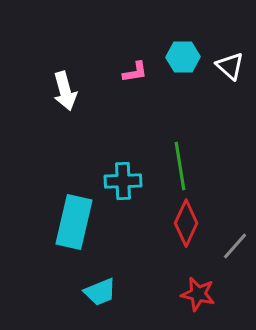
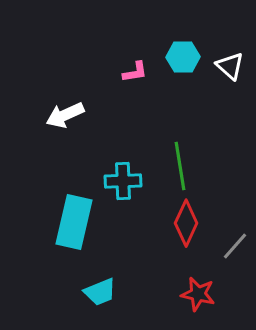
white arrow: moved 24 px down; rotated 81 degrees clockwise
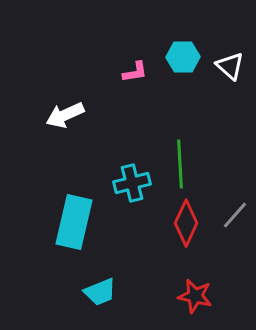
green line: moved 2 px up; rotated 6 degrees clockwise
cyan cross: moved 9 px right, 2 px down; rotated 12 degrees counterclockwise
gray line: moved 31 px up
red star: moved 3 px left, 2 px down
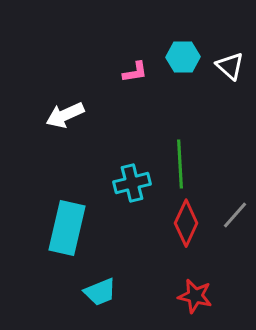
cyan rectangle: moved 7 px left, 6 px down
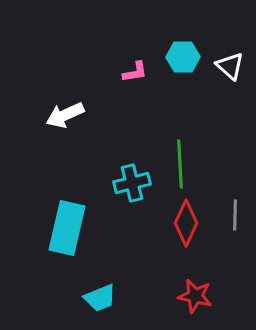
gray line: rotated 40 degrees counterclockwise
cyan trapezoid: moved 6 px down
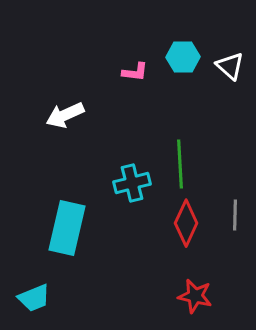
pink L-shape: rotated 16 degrees clockwise
cyan trapezoid: moved 66 px left
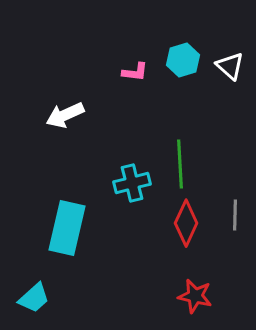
cyan hexagon: moved 3 px down; rotated 16 degrees counterclockwise
cyan trapezoid: rotated 20 degrees counterclockwise
